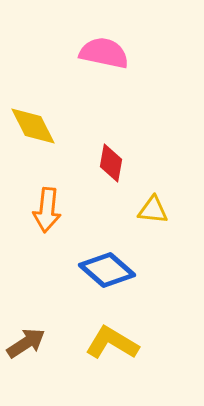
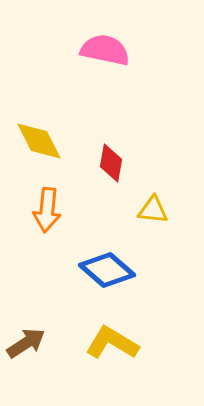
pink semicircle: moved 1 px right, 3 px up
yellow diamond: moved 6 px right, 15 px down
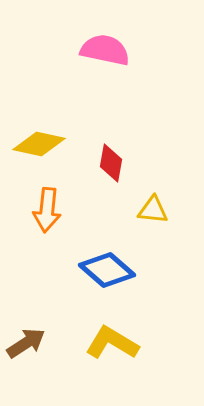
yellow diamond: moved 3 px down; rotated 51 degrees counterclockwise
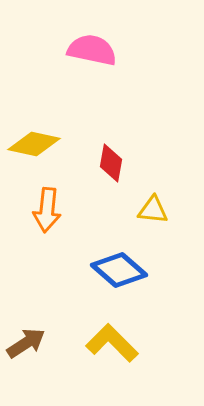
pink semicircle: moved 13 px left
yellow diamond: moved 5 px left
blue diamond: moved 12 px right
yellow L-shape: rotated 14 degrees clockwise
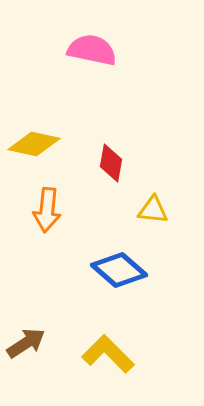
yellow L-shape: moved 4 px left, 11 px down
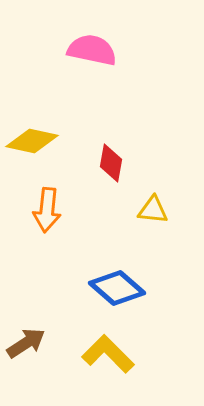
yellow diamond: moved 2 px left, 3 px up
blue diamond: moved 2 px left, 18 px down
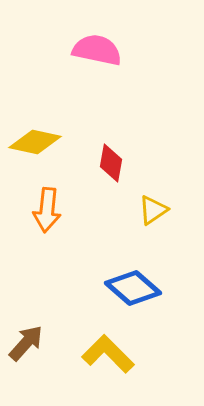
pink semicircle: moved 5 px right
yellow diamond: moved 3 px right, 1 px down
yellow triangle: rotated 40 degrees counterclockwise
blue diamond: moved 16 px right
brown arrow: rotated 15 degrees counterclockwise
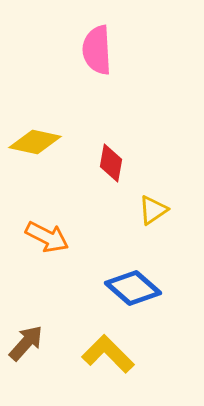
pink semicircle: rotated 105 degrees counterclockwise
orange arrow: moved 27 px down; rotated 69 degrees counterclockwise
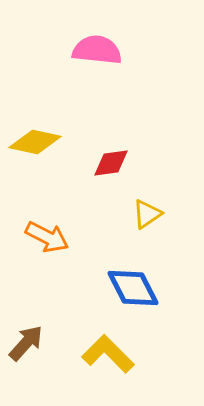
pink semicircle: rotated 99 degrees clockwise
red diamond: rotated 72 degrees clockwise
yellow triangle: moved 6 px left, 4 px down
blue diamond: rotated 22 degrees clockwise
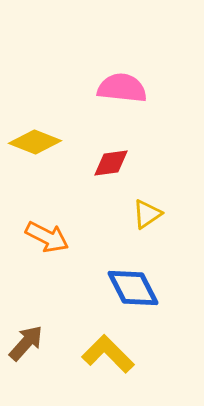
pink semicircle: moved 25 px right, 38 px down
yellow diamond: rotated 9 degrees clockwise
